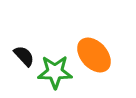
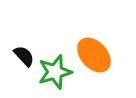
green star: rotated 16 degrees counterclockwise
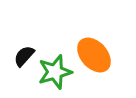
black semicircle: rotated 95 degrees counterclockwise
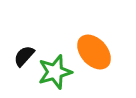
orange ellipse: moved 3 px up
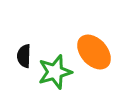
black semicircle: rotated 40 degrees counterclockwise
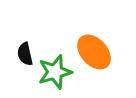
black semicircle: moved 1 px right, 2 px up; rotated 15 degrees counterclockwise
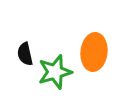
orange ellipse: rotated 48 degrees clockwise
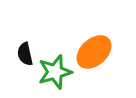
orange ellipse: rotated 42 degrees clockwise
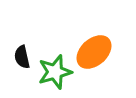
black semicircle: moved 3 px left, 3 px down
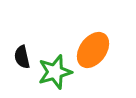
orange ellipse: moved 1 px left, 2 px up; rotated 12 degrees counterclockwise
